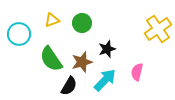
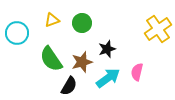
cyan circle: moved 2 px left, 1 px up
cyan arrow: moved 3 px right, 2 px up; rotated 10 degrees clockwise
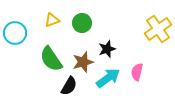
cyan circle: moved 2 px left
brown star: moved 1 px right
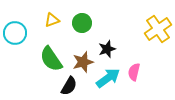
pink semicircle: moved 3 px left
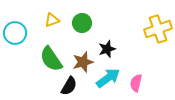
yellow cross: rotated 16 degrees clockwise
pink semicircle: moved 2 px right, 11 px down
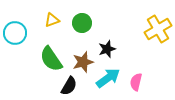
yellow cross: rotated 12 degrees counterclockwise
pink semicircle: moved 1 px up
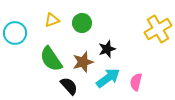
black semicircle: rotated 72 degrees counterclockwise
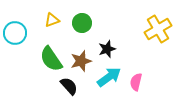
brown star: moved 2 px left, 1 px up
cyan arrow: moved 1 px right, 1 px up
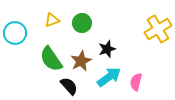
brown star: rotated 10 degrees counterclockwise
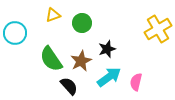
yellow triangle: moved 1 px right, 5 px up
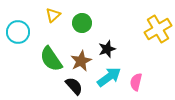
yellow triangle: rotated 21 degrees counterclockwise
cyan circle: moved 3 px right, 1 px up
black semicircle: moved 5 px right
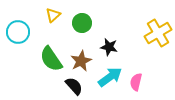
yellow cross: moved 4 px down
black star: moved 2 px right, 2 px up; rotated 30 degrees clockwise
cyan arrow: moved 1 px right
